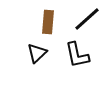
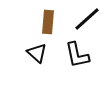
black triangle: rotated 35 degrees counterclockwise
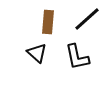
black L-shape: moved 2 px down
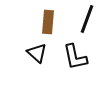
black line: rotated 28 degrees counterclockwise
black L-shape: moved 2 px left
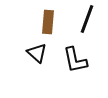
black L-shape: moved 3 px down
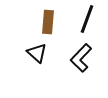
black L-shape: moved 6 px right, 2 px up; rotated 56 degrees clockwise
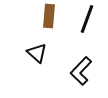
brown rectangle: moved 1 px right, 6 px up
black L-shape: moved 13 px down
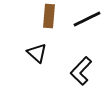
black line: rotated 44 degrees clockwise
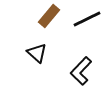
brown rectangle: rotated 35 degrees clockwise
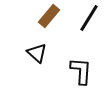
black line: moved 2 px right, 1 px up; rotated 32 degrees counterclockwise
black L-shape: rotated 140 degrees clockwise
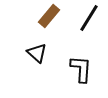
black L-shape: moved 2 px up
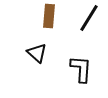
brown rectangle: rotated 35 degrees counterclockwise
